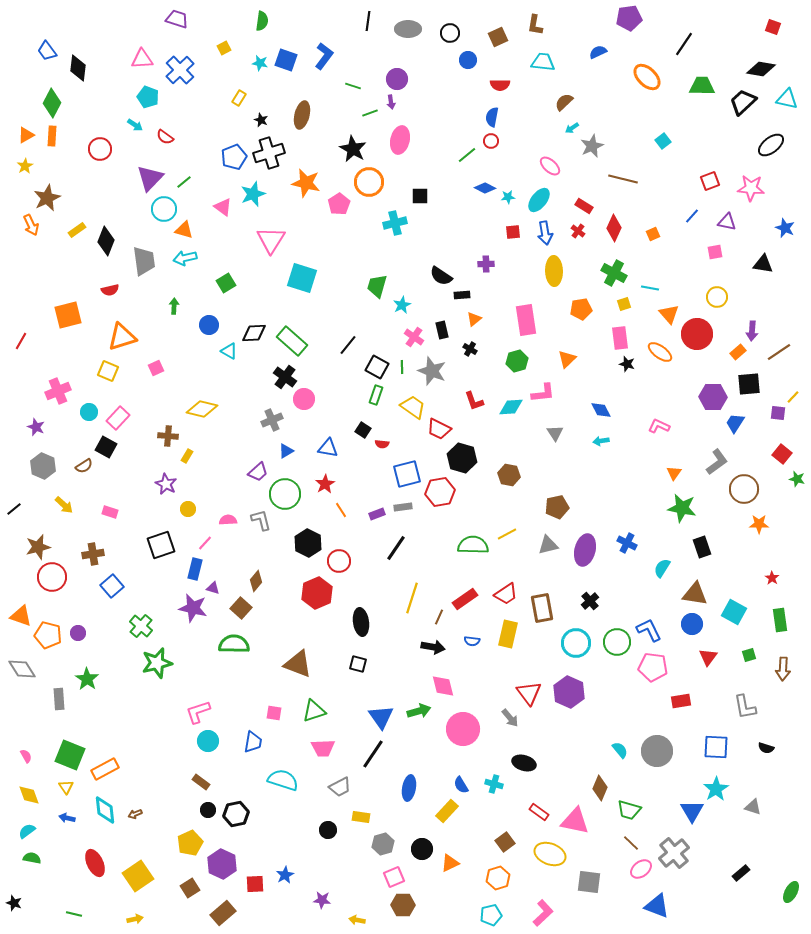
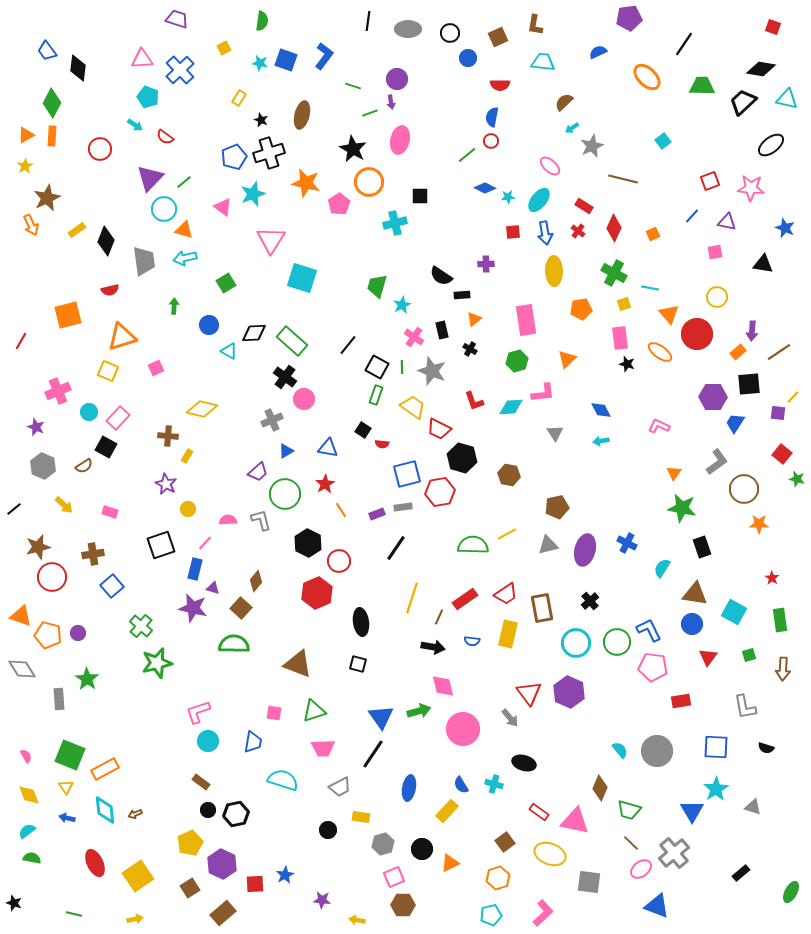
blue circle at (468, 60): moved 2 px up
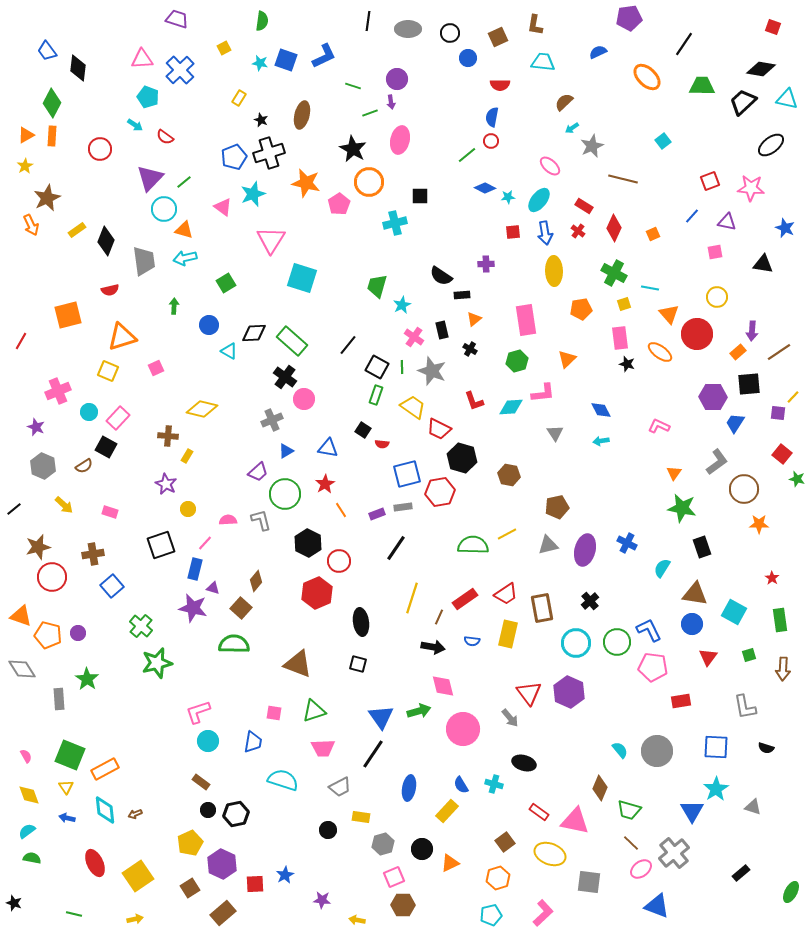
blue L-shape at (324, 56): rotated 28 degrees clockwise
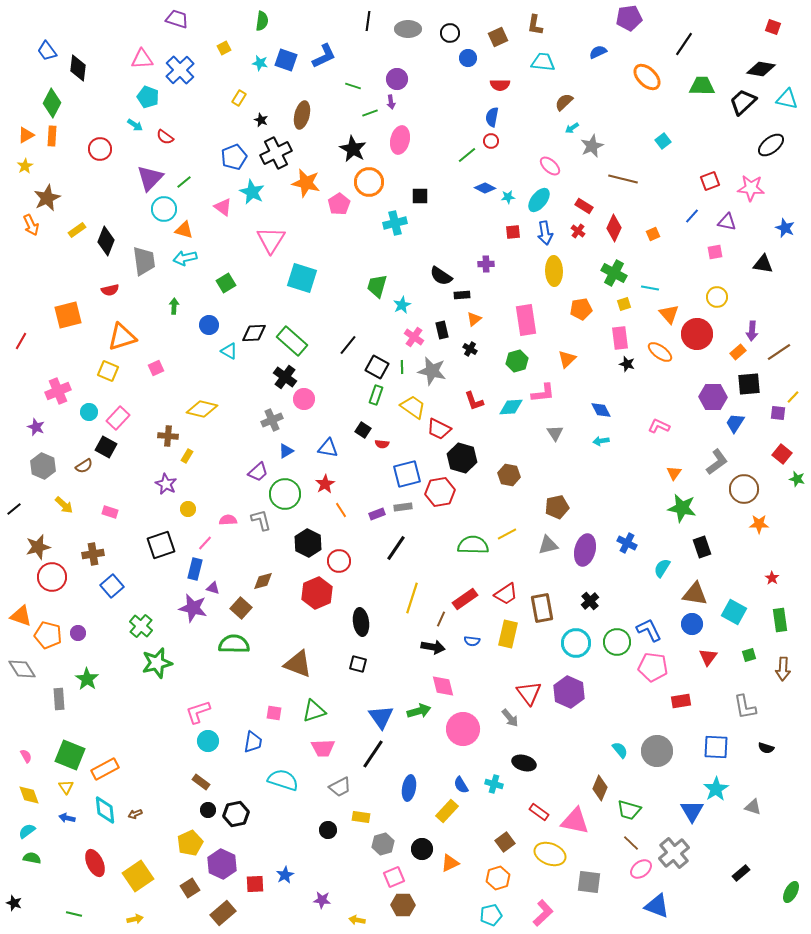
black cross at (269, 153): moved 7 px right; rotated 8 degrees counterclockwise
cyan star at (253, 194): moved 1 px left, 2 px up; rotated 25 degrees counterclockwise
gray star at (432, 371): rotated 8 degrees counterclockwise
brown diamond at (256, 581): moved 7 px right; rotated 35 degrees clockwise
brown line at (439, 617): moved 2 px right, 2 px down
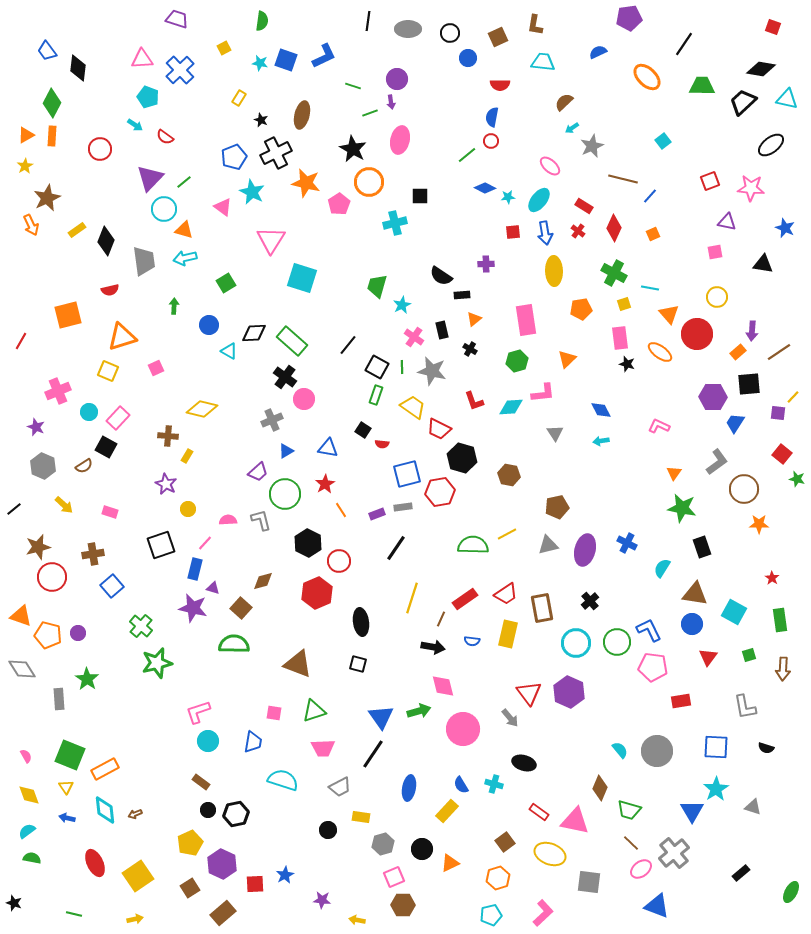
blue line at (692, 216): moved 42 px left, 20 px up
